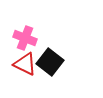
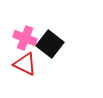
black square: moved 18 px up
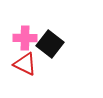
pink cross: rotated 20 degrees counterclockwise
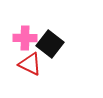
red triangle: moved 5 px right
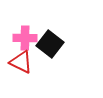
red triangle: moved 9 px left, 2 px up
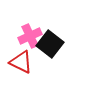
pink cross: moved 5 px right, 2 px up; rotated 25 degrees counterclockwise
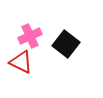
black square: moved 16 px right
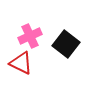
red triangle: moved 1 px down
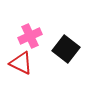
black square: moved 5 px down
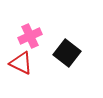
black square: moved 1 px right, 4 px down
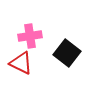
pink cross: rotated 15 degrees clockwise
